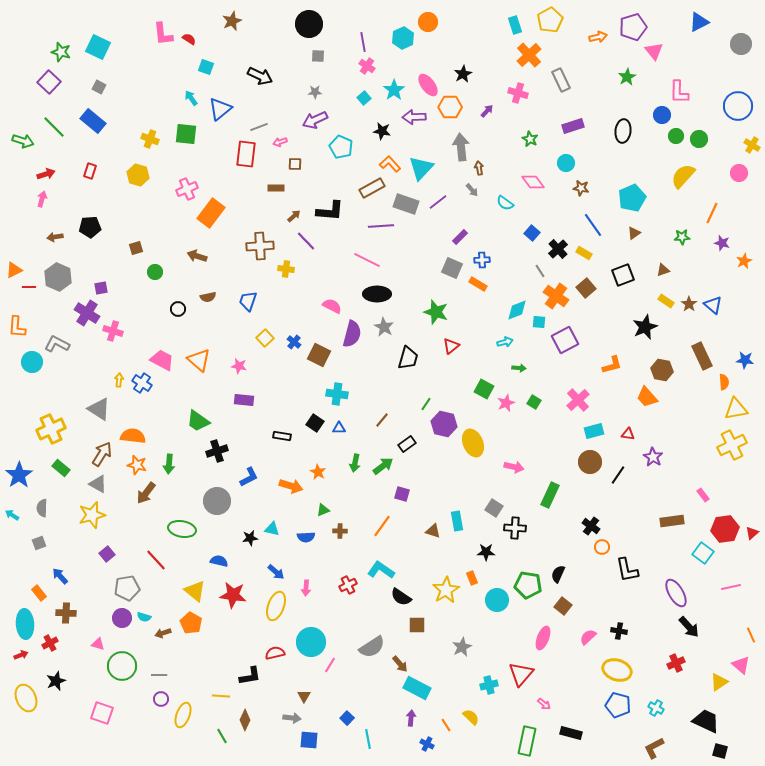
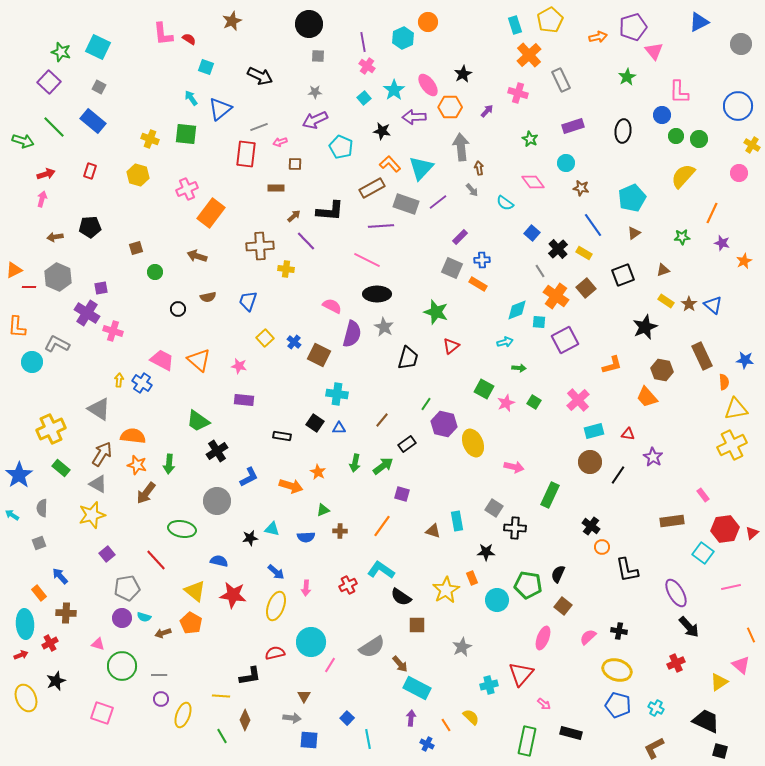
black cross at (217, 451): rotated 15 degrees counterclockwise
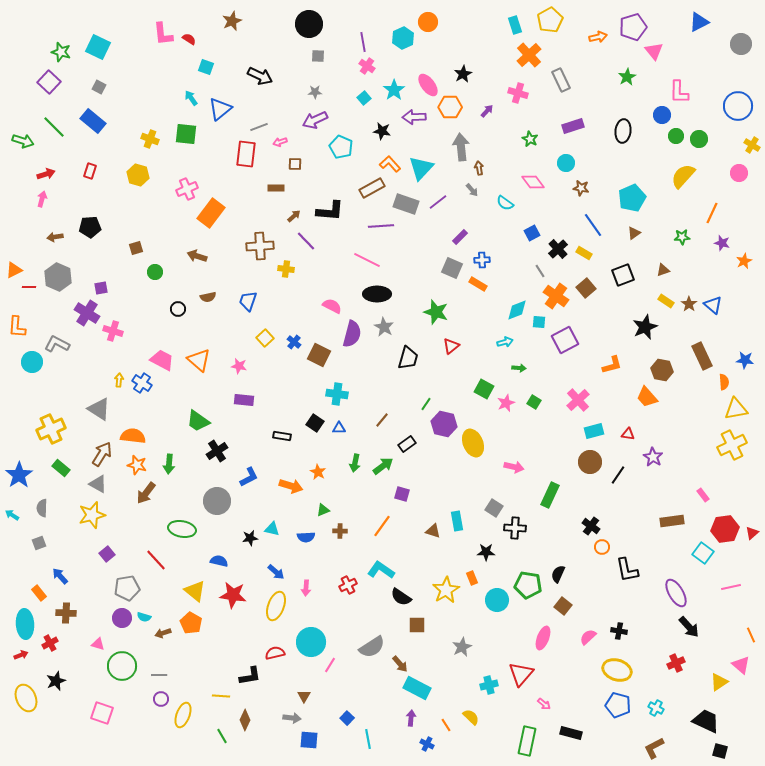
blue square at (532, 233): rotated 21 degrees clockwise
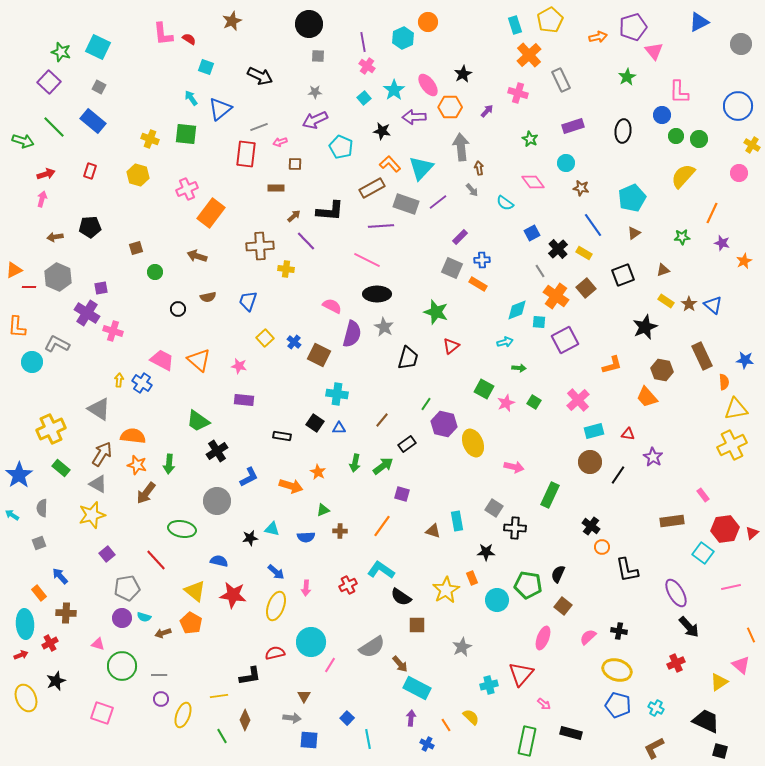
yellow line at (221, 696): moved 2 px left; rotated 12 degrees counterclockwise
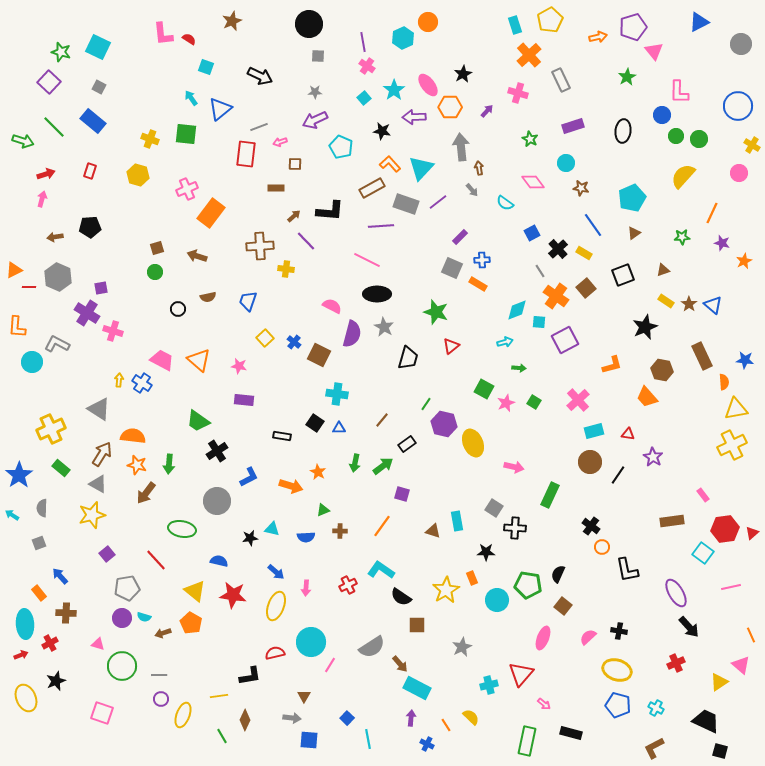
brown square at (136, 248): moved 21 px right
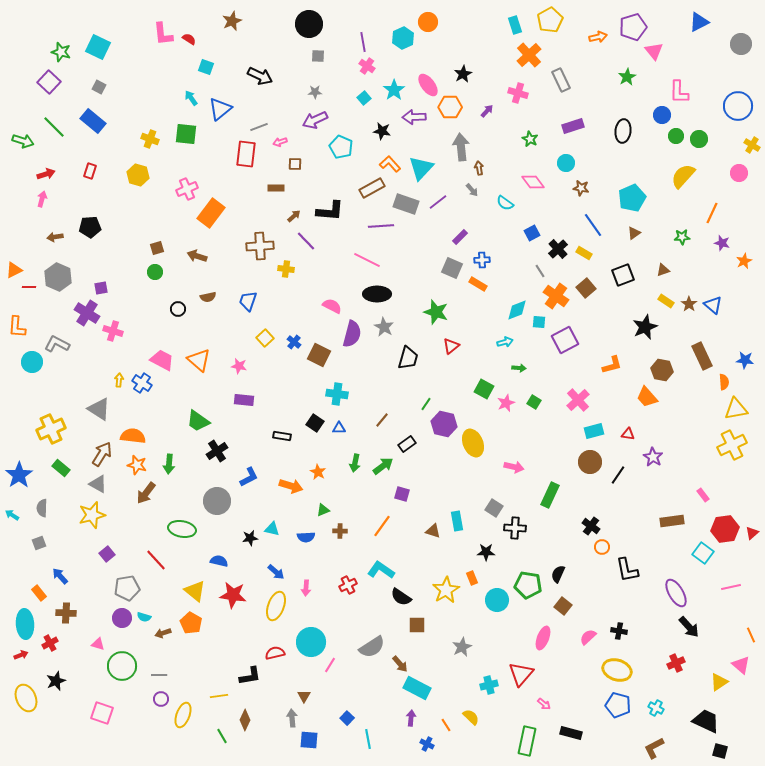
gray arrow at (292, 718): rotated 102 degrees counterclockwise
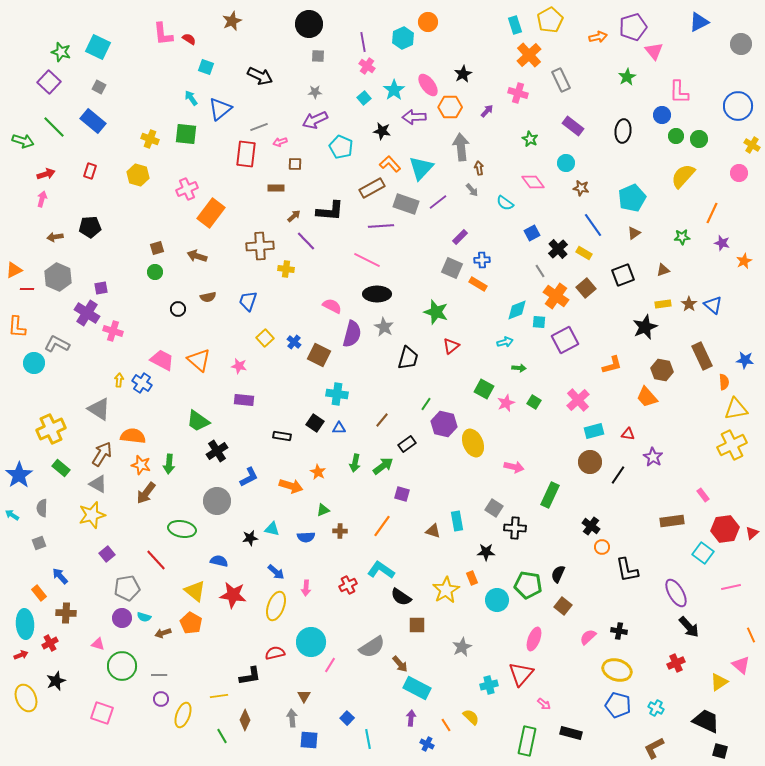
purple rectangle at (573, 126): rotated 55 degrees clockwise
red line at (29, 287): moved 2 px left, 2 px down
yellow rectangle at (666, 301): moved 3 px left, 3 px down; rotated 42 degrees counterclockwise
cyan circle at (32, 362): moved 2 px right, 1 px down
orange star at (137, 465): moved 4 px right
pink ellipse at (543, 638): moved 9 px left, 1 px down
